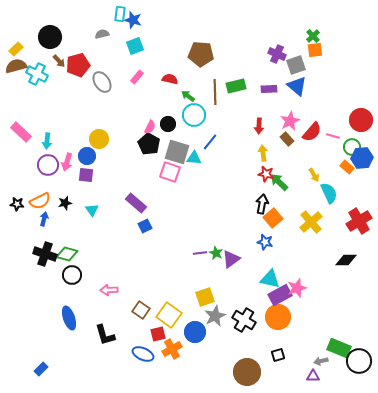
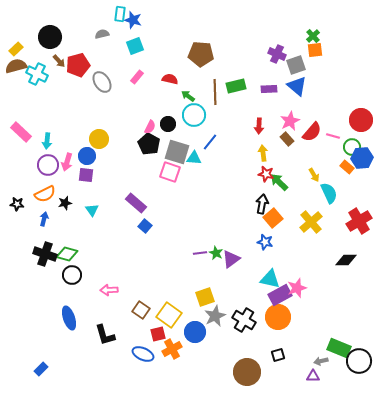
orange semicircle at (40, 201): moved 5 px right, 7 px up
blue square at (145, 226): rotated 24 degrees counterclockwise
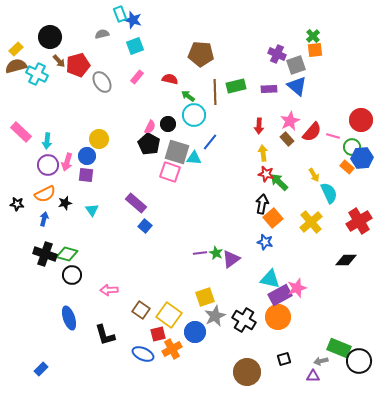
cyan rectangle at (120, 14): rotated 28 degrees counterclockwise
black square at (278, 355): moved 6 px right, 4 px down
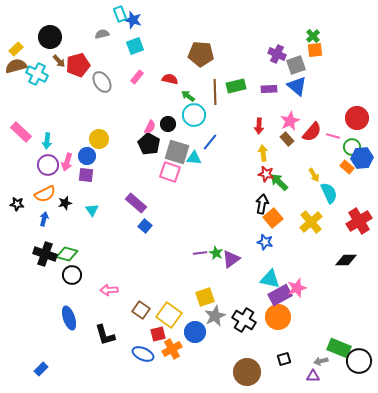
red circle at (361, 120): moved 4 px left, 2 px up
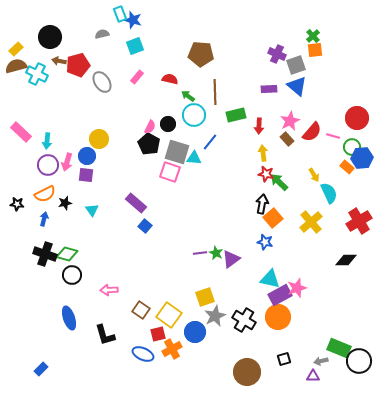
brown arrow at (59, 61): rotated 144 degrees clockwise
green rectangle at (236, 86): moved 29 px down
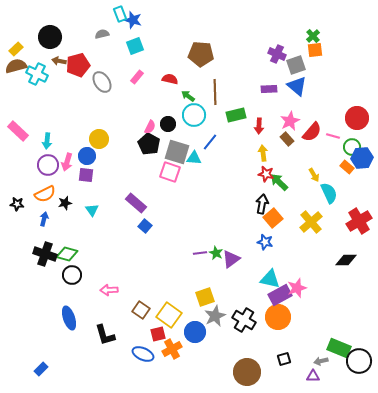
pink rectangle at (21, 132): moved 3 px left, 1 px up
